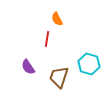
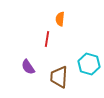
orange semicircle: moved 3 px right; rotated 32 degrees clockwise
brown trapezoid: rotated 15 degrees counterclockwise
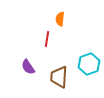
cyan hexagon: rotated 25 degrees clockwise
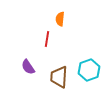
cyan hexagon: moved 6 px down
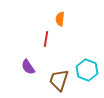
red line: moved 1 px left
cyan hexagon: moved 2 px left; rotated 20 degrees counterclockwise
brown trapezoid: moved 3 px down; rotated 15 degrees clockwise
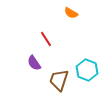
orange semicircle: moved 11 px right, 6 px up; rotated 64 degrees counterclockwise
red line: rotated 42 degrees counterclockwise
purple semicircle: moved 6 px right, 4 px up
